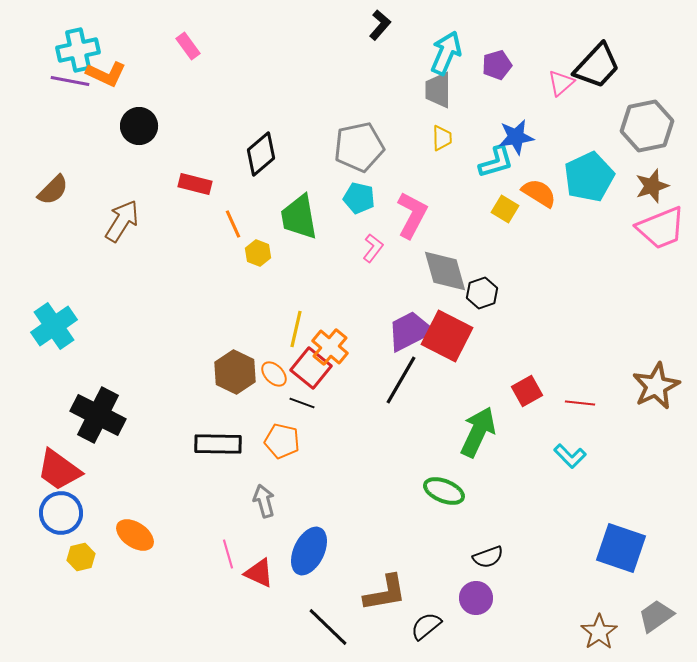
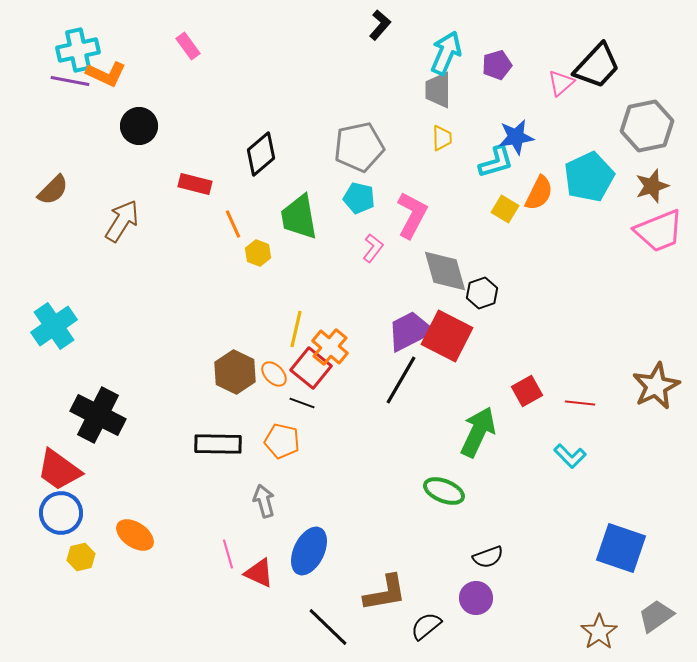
orange semicircle at (539, 193): rotated 84 degrees clockwise
pink trapezoid at (661, 228): moved 2 px left, 3 px down
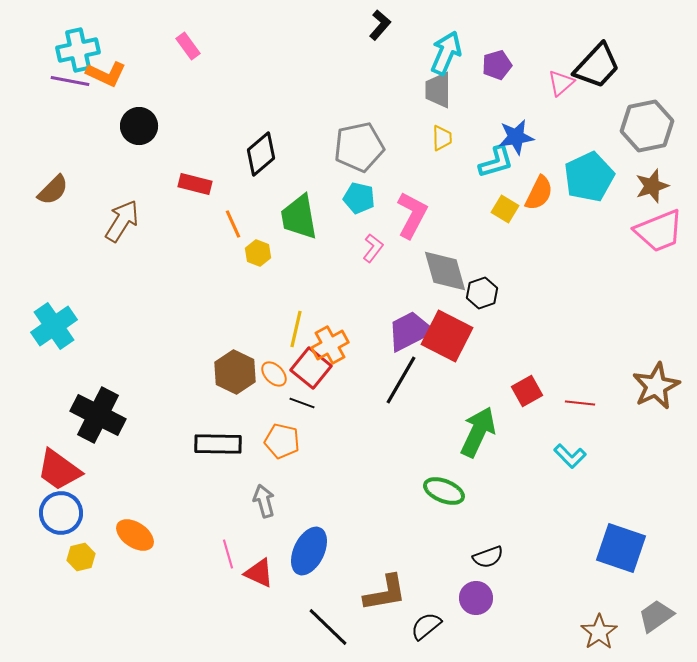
orange cross at (330, 347): moved 2 px up; rotated 21 degrees clockwise
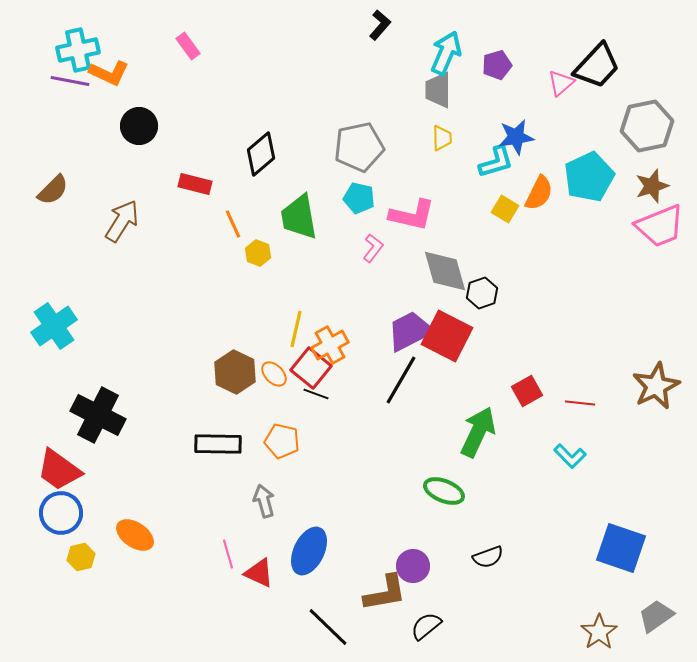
orange L-shape at (106, 74): moved 3 px right, 1 px up
pink L-shape at (412, 215): rotated 75 degrees clockwise
pink trapezoid at (659, 231): moved 1 px right, 5 px up
black line at (302, 403): moved 14 px right, 9 px up
purple circle at (476, 598): moved 63 px left, 32 px up
